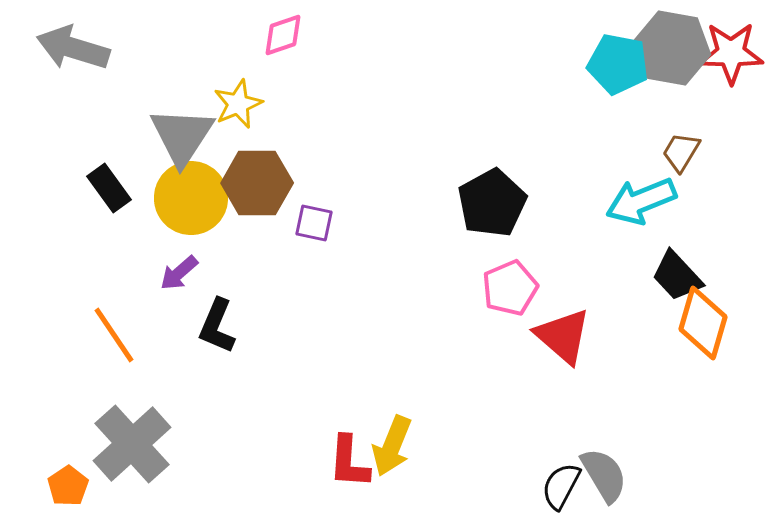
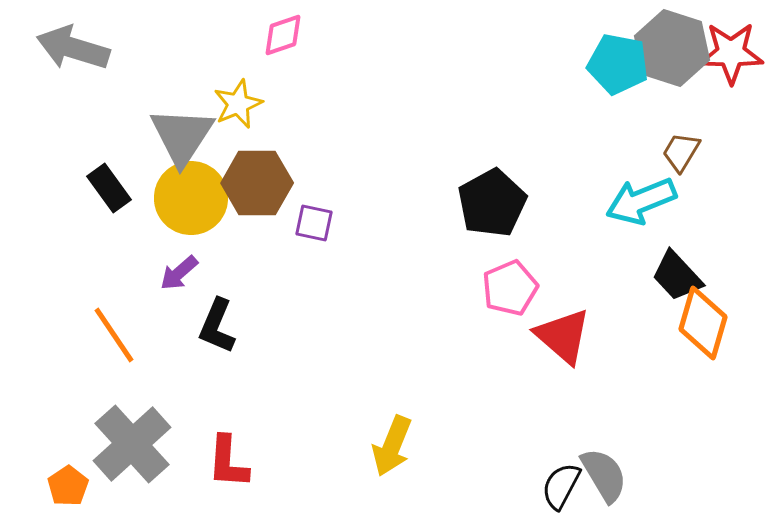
gray hexagon: rotated 8 degrees clockwise
red L-shape: moved 121 px left
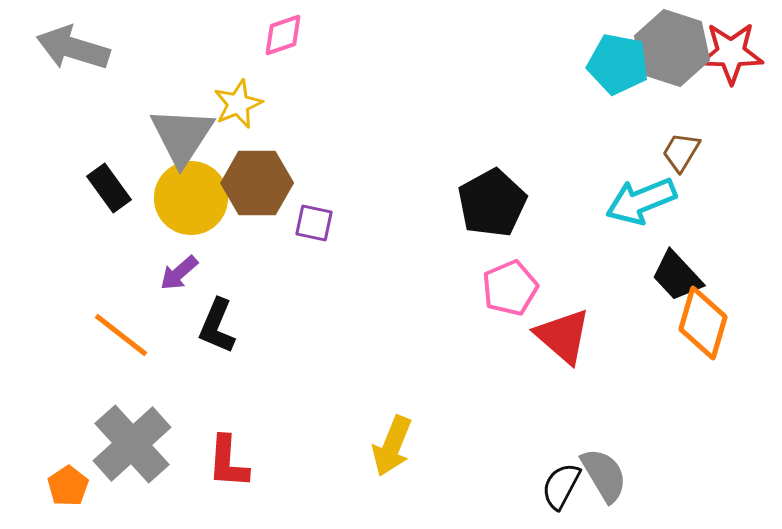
orange line: moved 7 px right; rotated 18 degrees counterclockwise
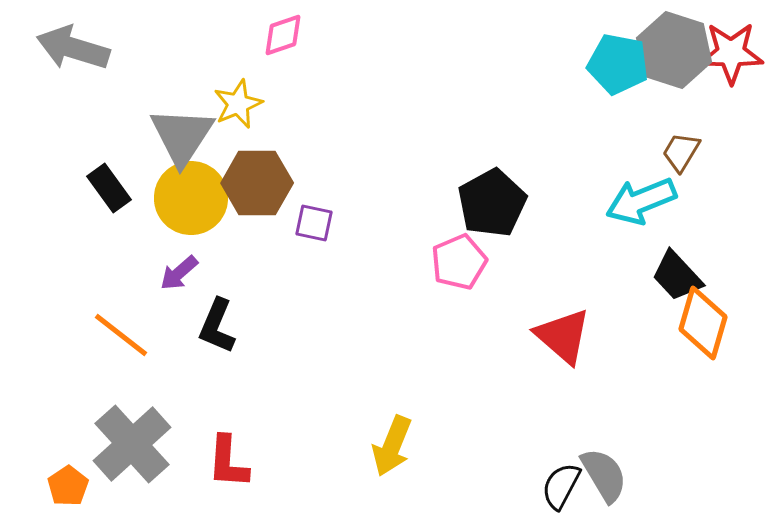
gray hexagon: moved 2 px right, 2 px down
pink pentagon: moved 51 px left, 26 px up
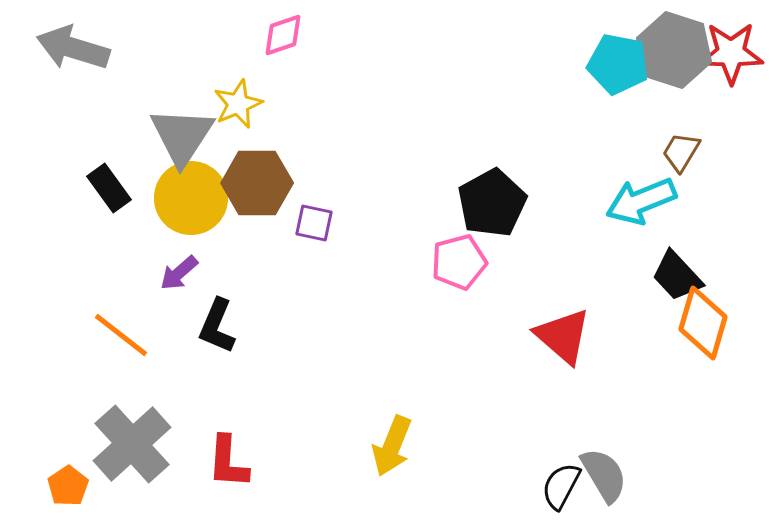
pink pentagon: rotated 8 degrees clockwise
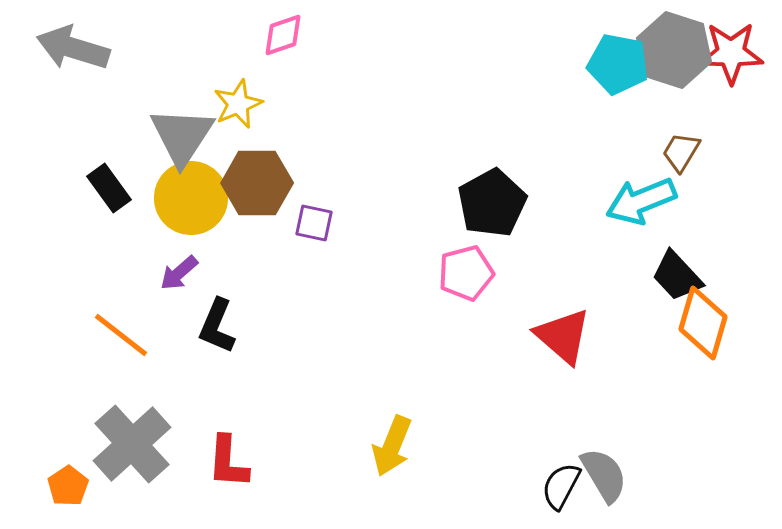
pink pentagon: moved 7 px right, 11 px down
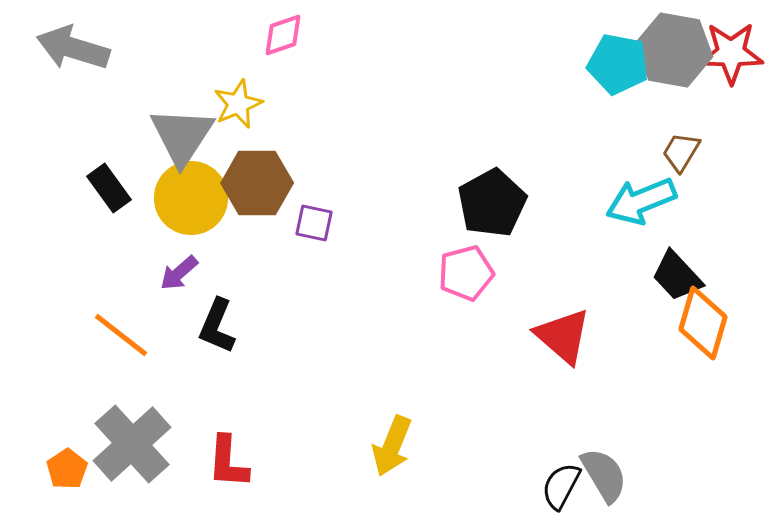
gray hexagon: rotated 8 degrees counterclockwise
orange pentagon: moved 1 px left, 17 px up
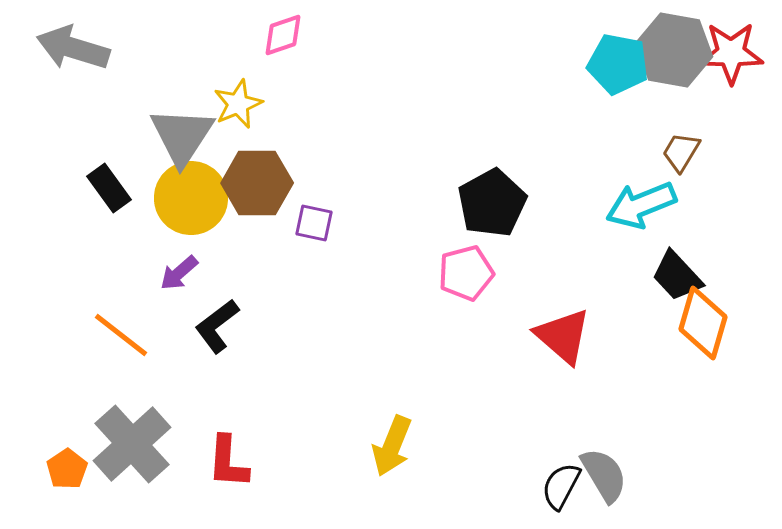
cyan arrow: moved 4 px down
black L-shape: rotated 30 degrees clockwise
